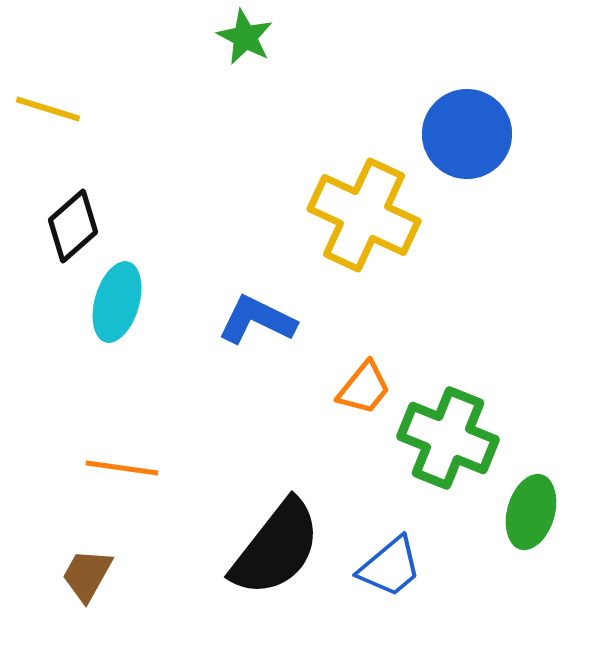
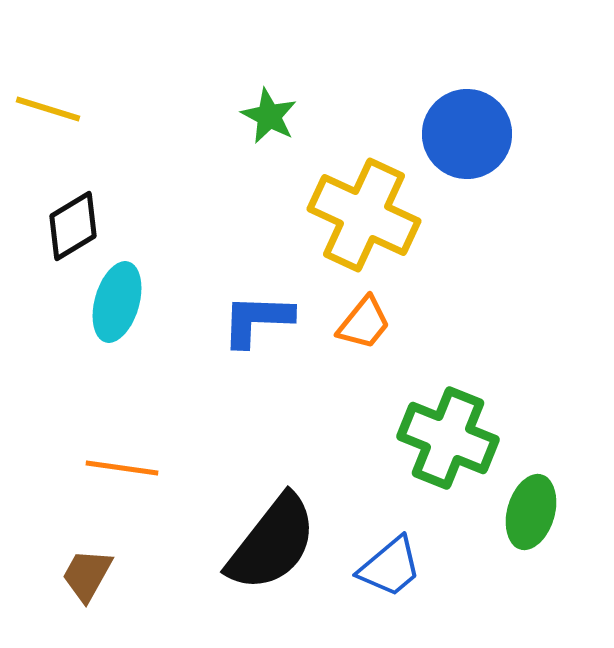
green star: moved 24 px right, 79 px down
black diamond: rotated 10 degrees clockwise
blue L-shape: rotated 24 degrees counterclockwise
orange trapezoid: moved 65 px up
black semicircle: moved 4 px left, 5 px up
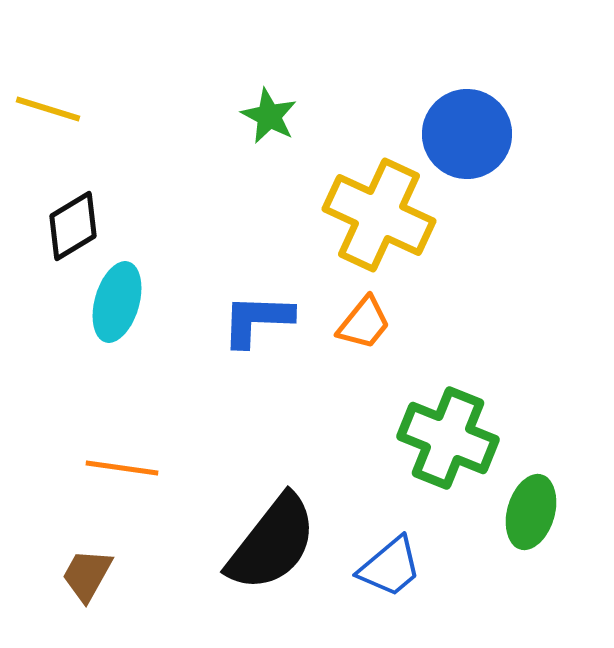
yellow cross: moved 15 px right
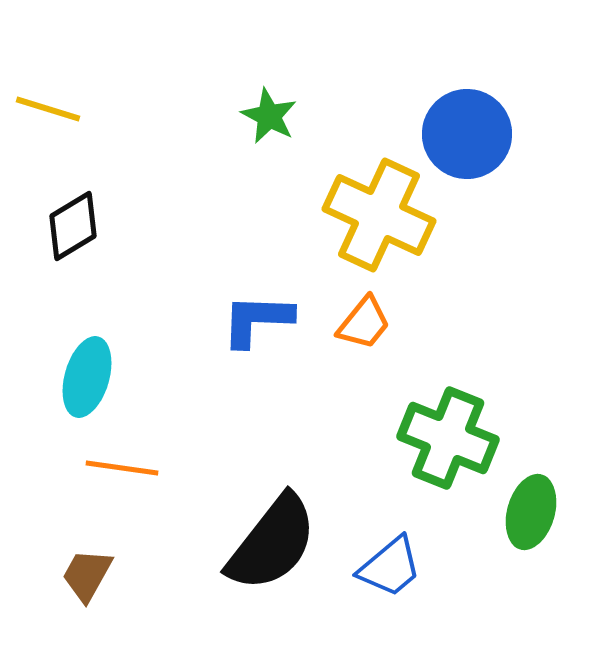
cyan ellipse: moved 30 px left, 75 px down
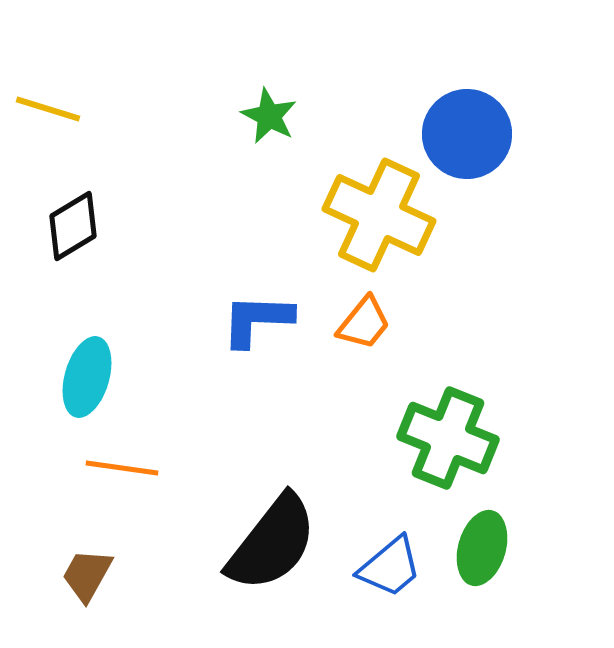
green ellipse: moved 49 px left, 36 px down
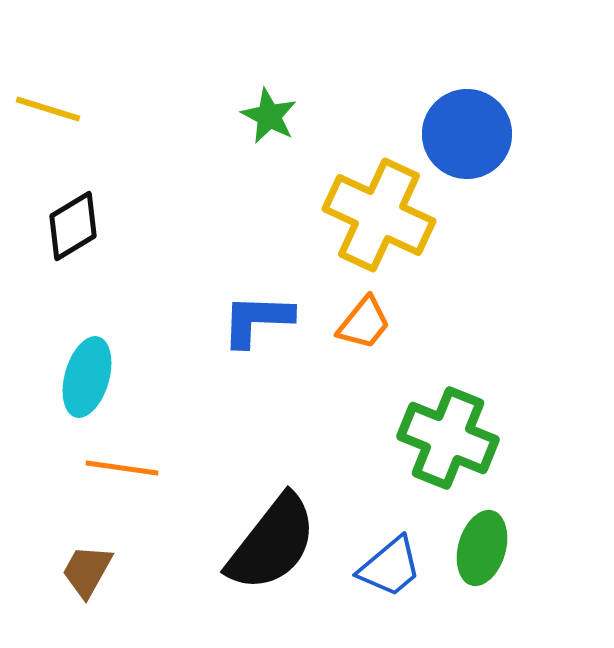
brown trapezoid: moved 4 px up
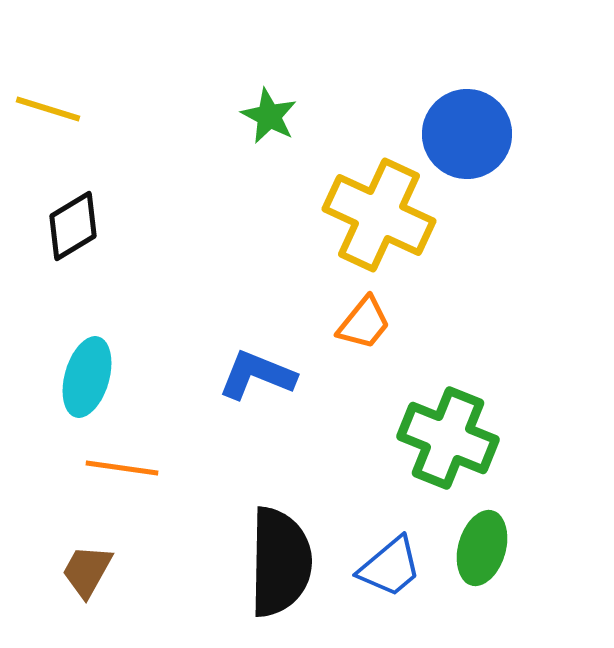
blue L-shape: moved 55 px down; rotated 20 degrees clockwise
black semicircle: moved 8 px right, 19 px down; rotated 37 degrees counterclockwise
